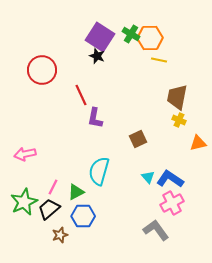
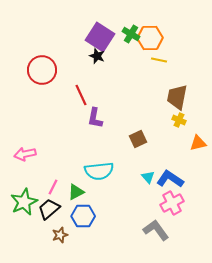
cyan semicircle: rotated 112 degrees counterclockwise
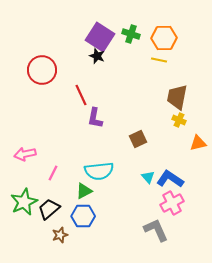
green cross: rotated 12 degrees counterclockwise
orange hexagon: moved 14 px right
pink line: moved 14 px up
green triangle: moved 8 px right, 1 px up
gray L-shape: rotated 12 degrees clockwise
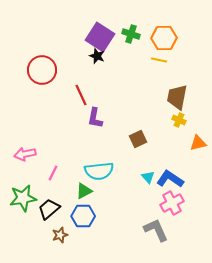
green star: moved 1 px left, 4 px up; rotated 16 degrees clockwise
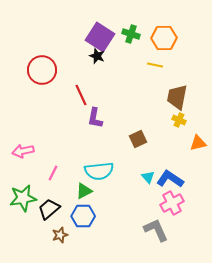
yellow line: moved 4 px left, 5 px down
pink arrow: moved 2 px left, 3 px up
